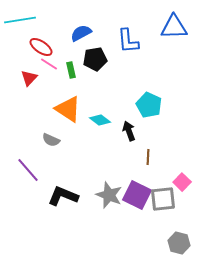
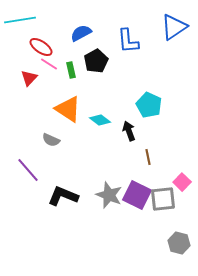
blue triangle: rotated 32 degrees counterclockwise
black pentagon: moved 1 px right, 2 px down; rotated 20 degrees counterclockwise
brown line: rotated 14 degrees counterclockwise
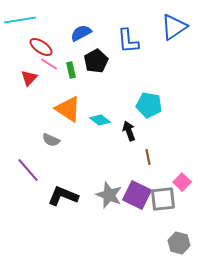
cyan pentagon: rotated 15 degrees counterclockwise
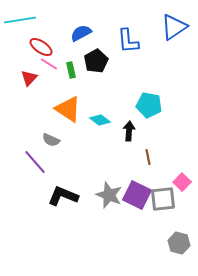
black arrow: rotated 24 degrees clockwise
purple line: moved 7 px right, 8 px up
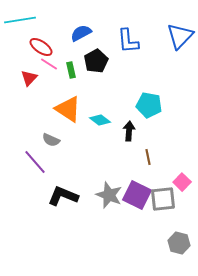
blue triangle: moved 6 px right, 9 px down; rotated 12 degrees counterclockwise
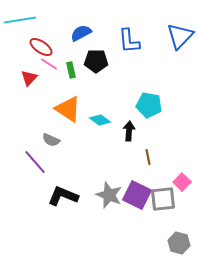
blue L-shape: moved 1 px right
black pentagon: rotated 30 degrees clockwise
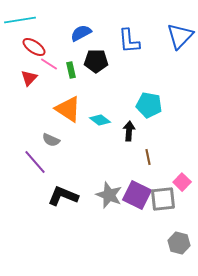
red ellipse: moved 7 px left
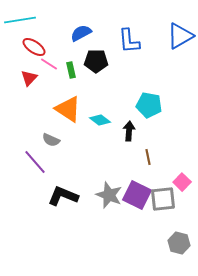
blue triangle: rotated 16 degrees clockwise
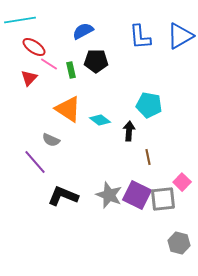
blue semicircle: moved 2 px right, 2 px up
blue L-shape: moved 11 px right, 4 px up
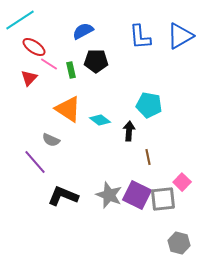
cyan line: rotated 24 degrees counterclockwise
